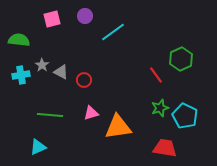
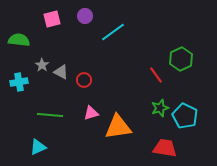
cyan cross: moved 2 px left, 7 px down
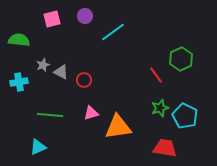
gray star: moved 1 px right; rotated 16 degrees clockwise
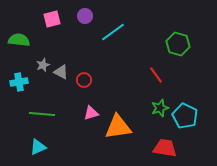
green hexagon: moved 3 px left, 15 px up; rotated 20 degrees counterclockwise
green line: moved 8 px left, 1 px up
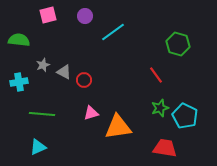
pink square: moved 4 px left, 4 px up
gray triangle: moved 3 px right
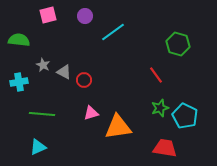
gray star: rotated 24 degrees counterclockwise
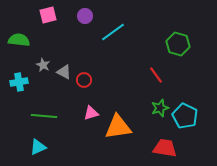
green line: moved 2 px right, 2 px down
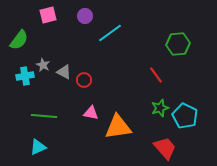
cyan line: moved 3 px left, 1 px down
green semicircle: rotated 120 degrees clockwise
green hexagon: rotated 20 degrees counterclockwise
cyan cross: moved 6 px right, 6 px up
pink triangle: rotated 28 degrees clockwise
red trapezoid: rotated 40 degrees clockwise
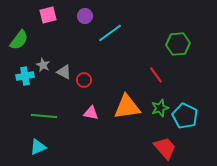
orange triangle: moved 9 px right, 20 px up
